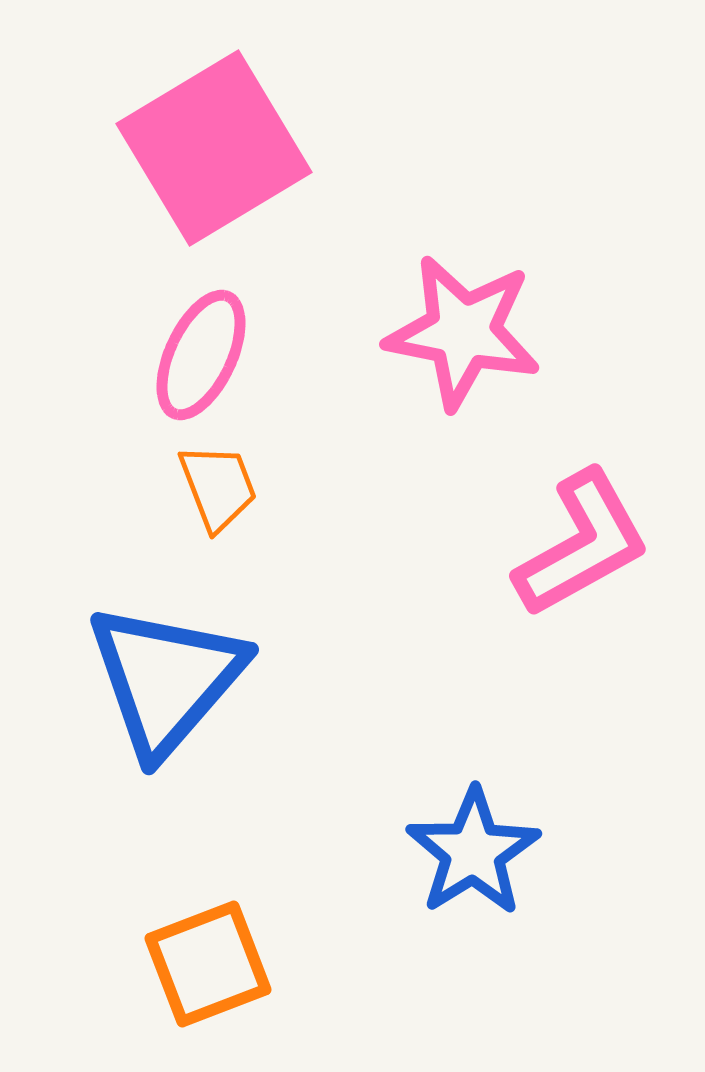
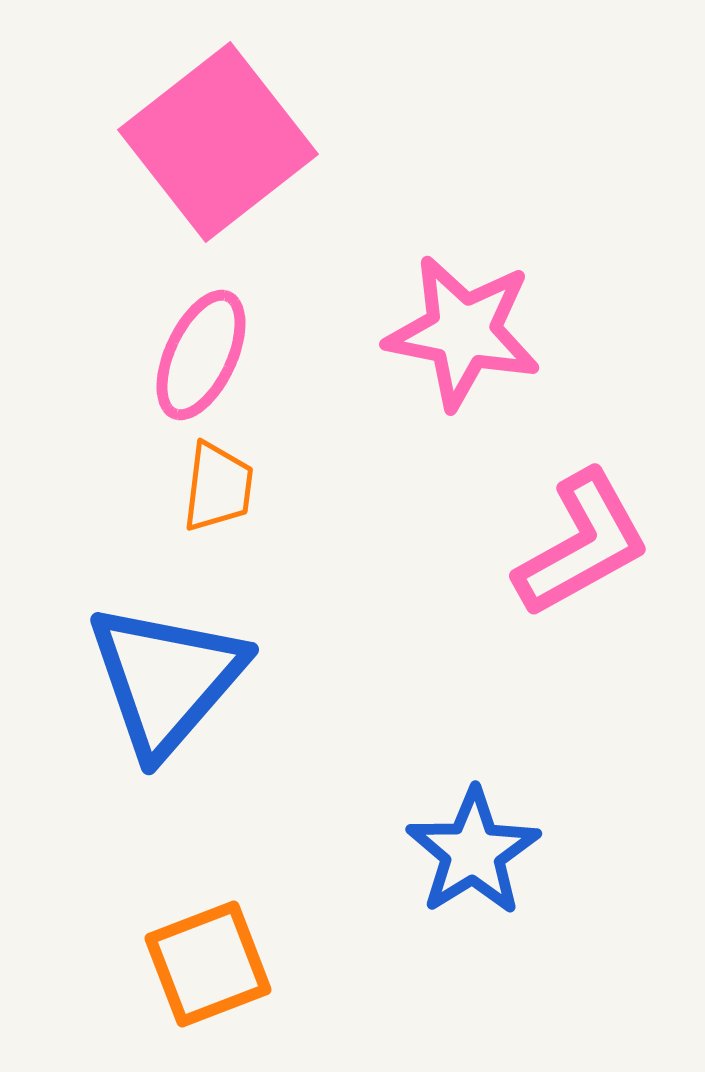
pink square: moved 4 px right, 6 px up; rotated 7 degrees counterclockwise
orange trapezoid: rotated 28 degrees clockwise
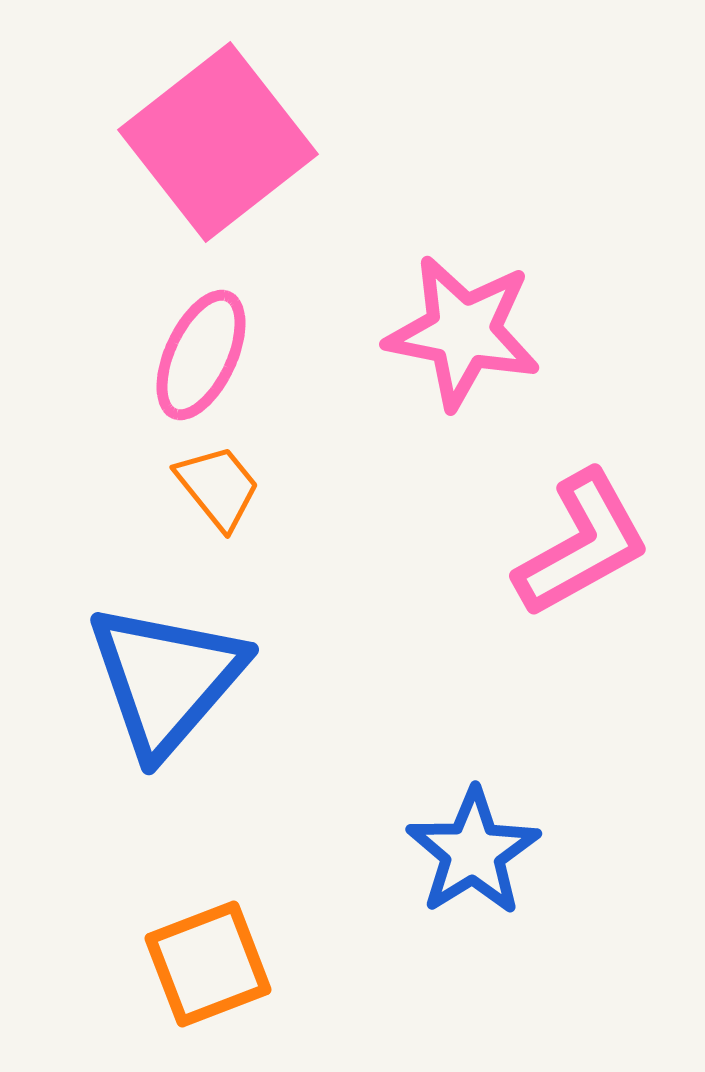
orange trapezoid: rotated 46 degrees counterclockwise
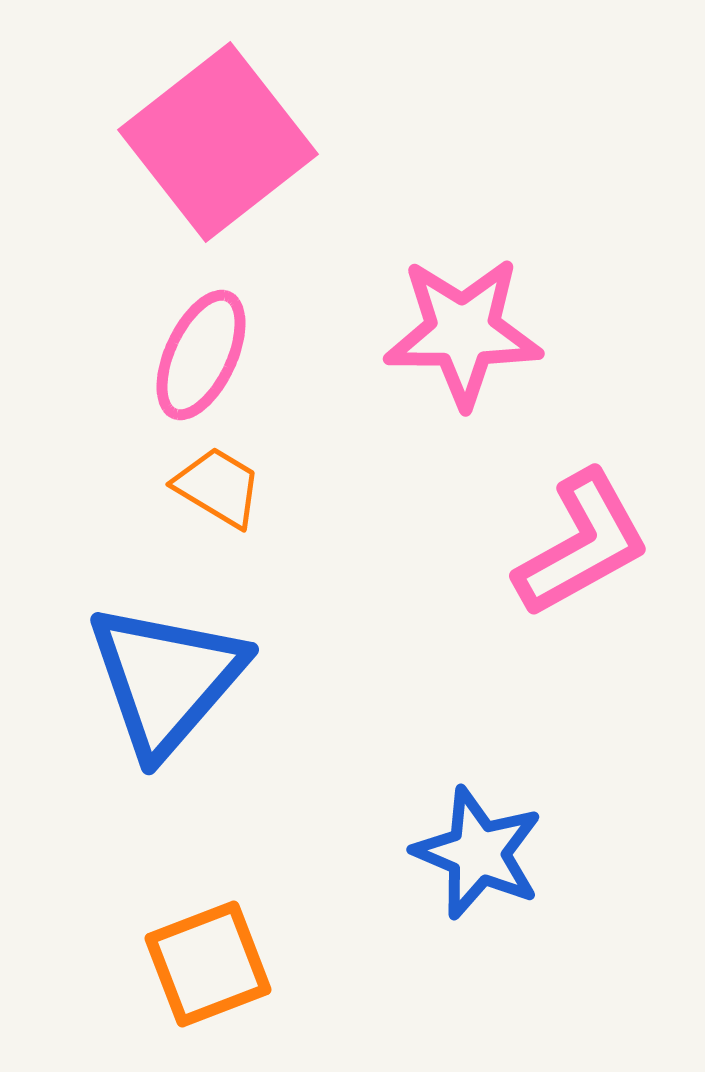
pink star: rotated 11 degrees counterclockwise
orange trapezoid: rotated 20 degrees counterclockwise
blue star: moved 5 px right, 1 px down; rotated 17 degrees counterclockwise
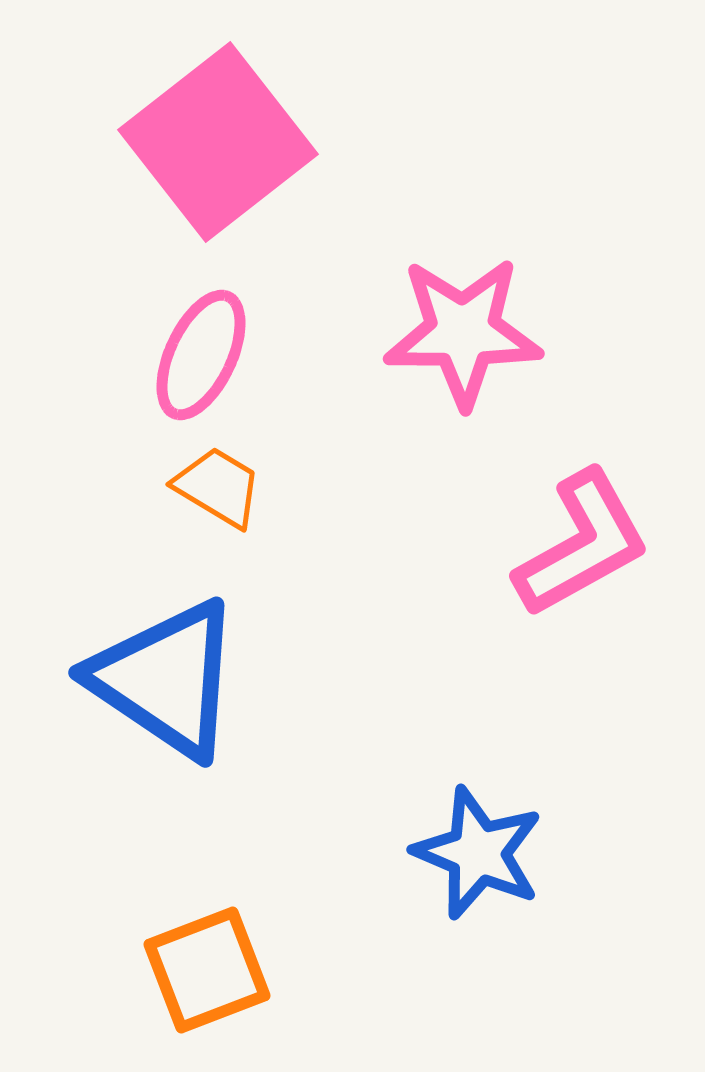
blue triangle: rotated 37 degrees counterclockwise
orange square: moved 1 px left, 6 px down
